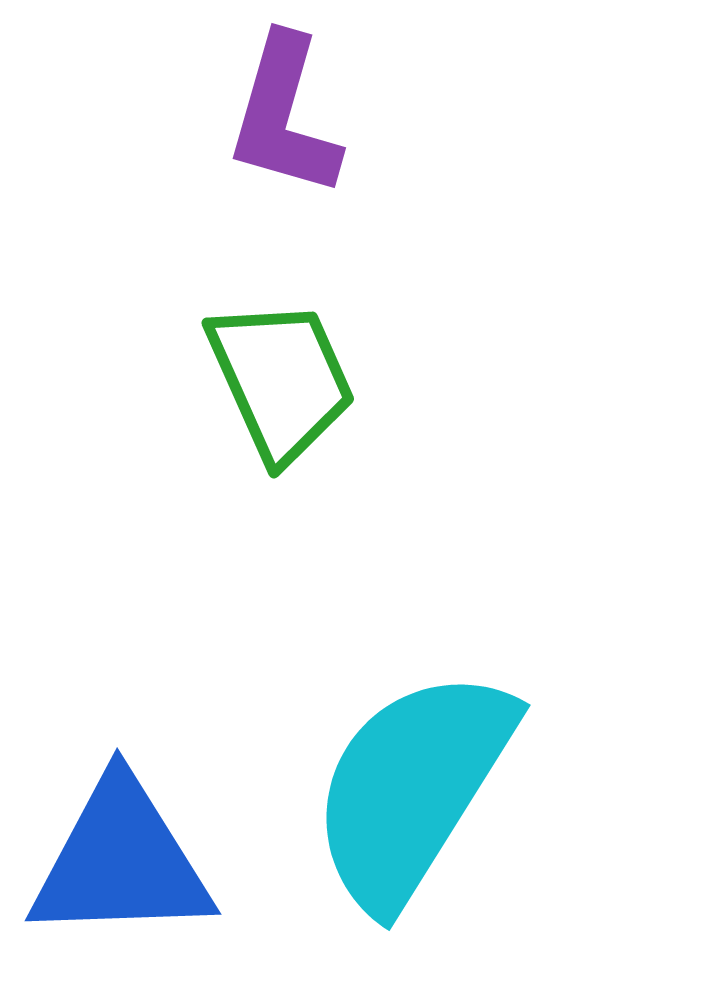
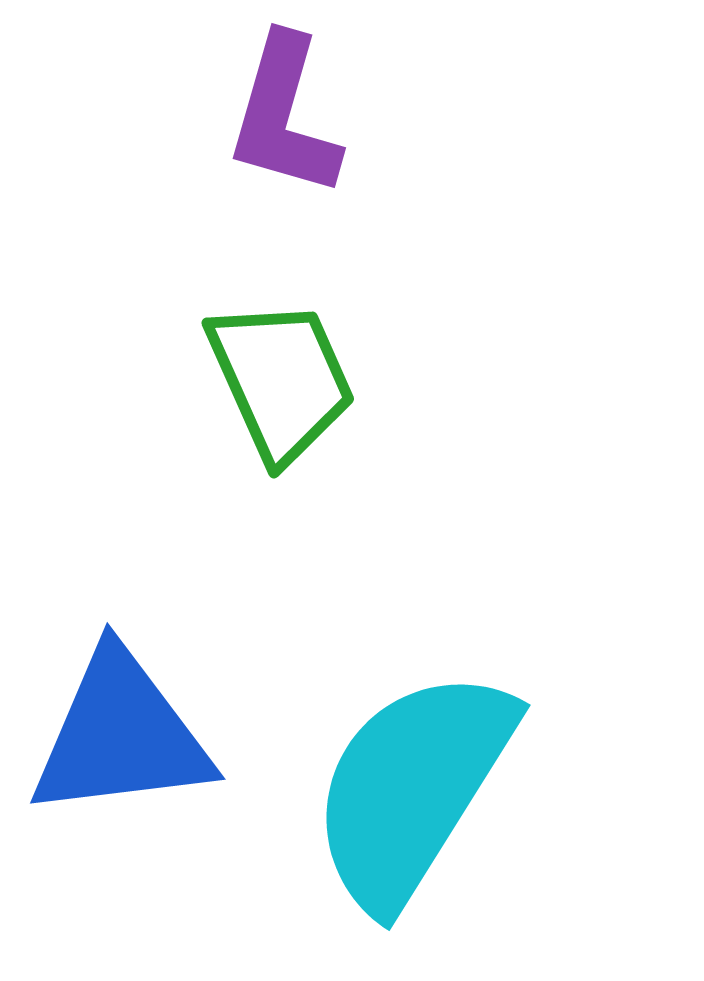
blue triangle: moved 126 px up; rotated 5 degrees counterclockwise
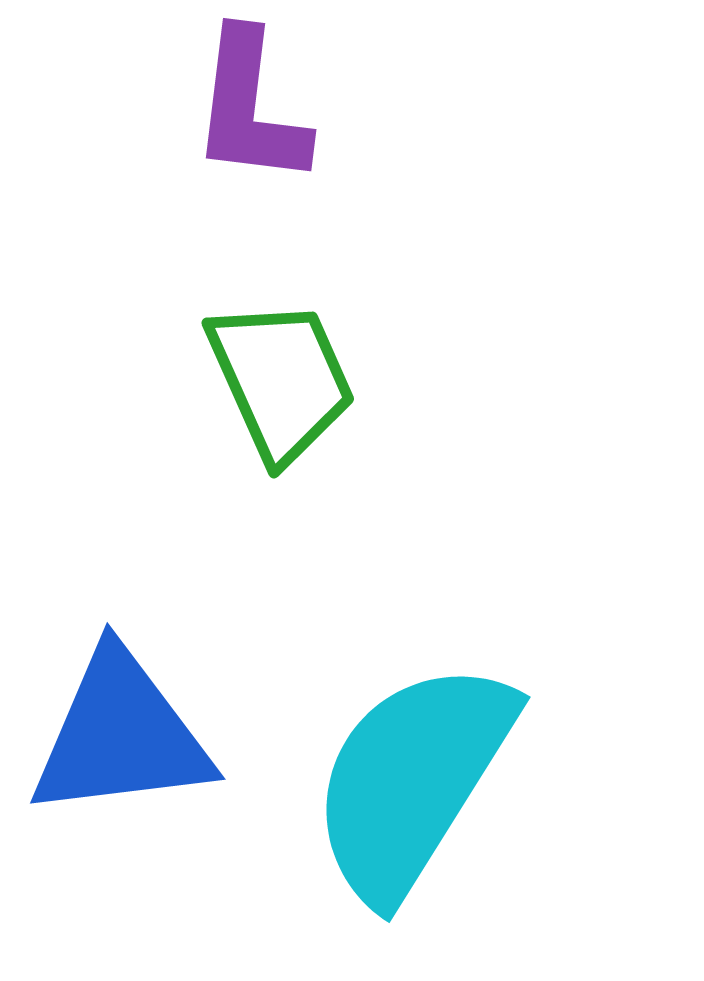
purple L-shape: moved 34 px left, 8 px up; rotated 9 degrees counterclockwise
cyan semicircle: moved 8 px up
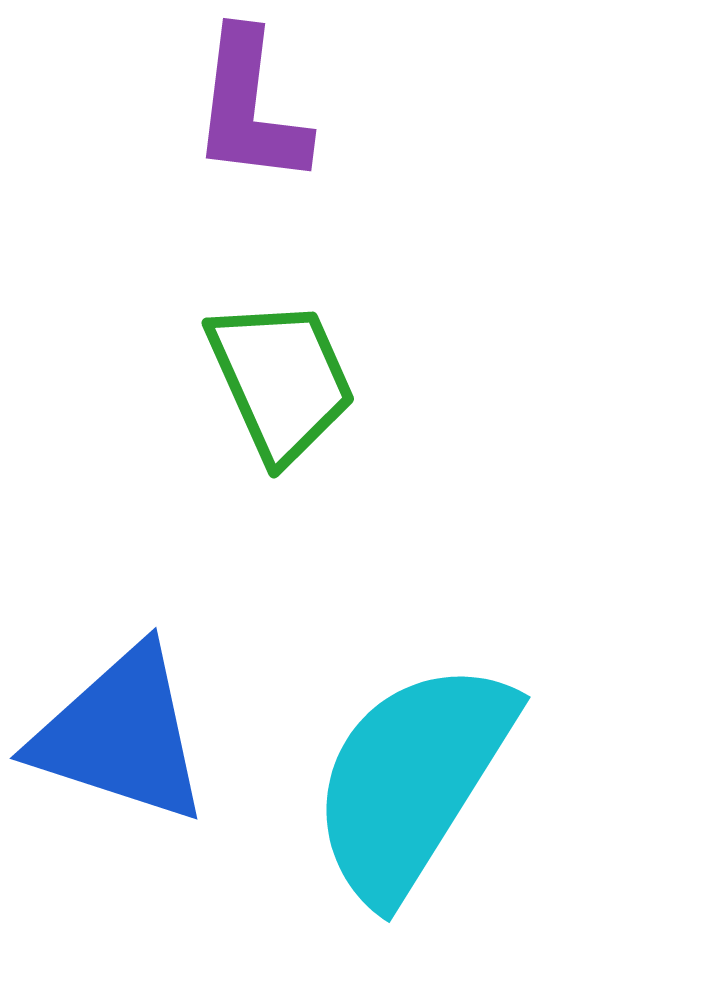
blue triangle: rotated 25 degrees clockwise
